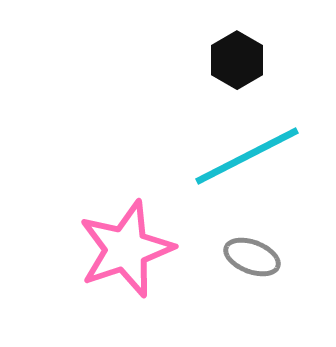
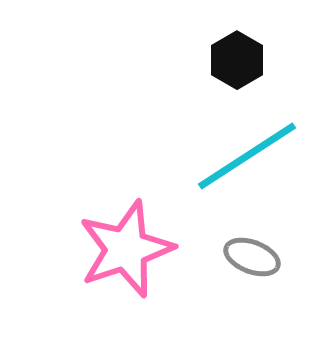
cyan line: rotated 6 degrees counterclockwise
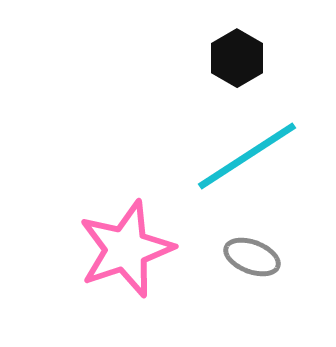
black hexagon: moved 2 px up
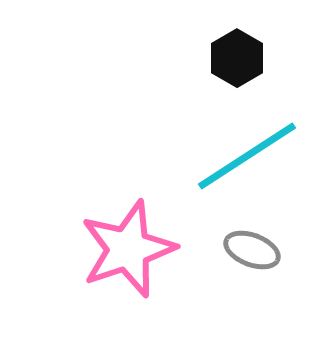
pink star: moved 2 px right
gray ellipse: moved 7 px up
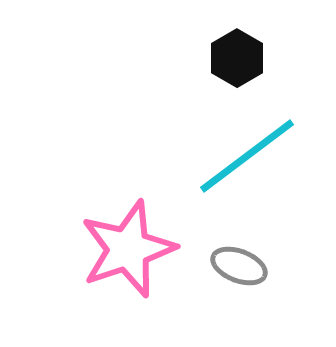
cyan line: rotated 4 degrees counterclockwise
gray ellipse: moved 13 px left, 16 px down
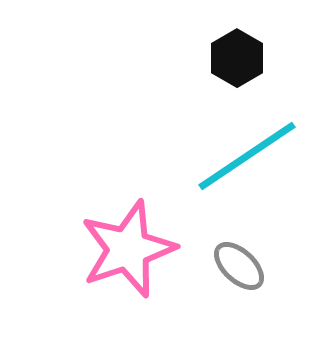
cyan line: rotated 3 degrees clockwise
gray ellipse: rotated 22 degrees clockwise
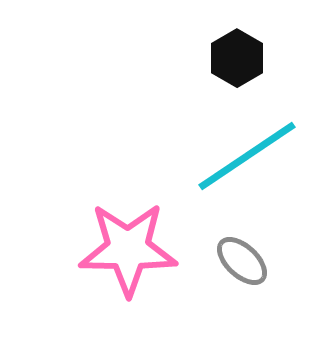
pink star: rotated 20 degrees clockwise
gray ellipse: moved 3 px right, 5 px up
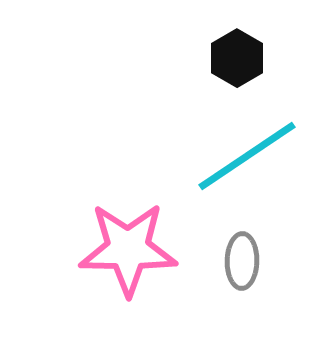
gray ellipse: rotated 48 degrees clockwise
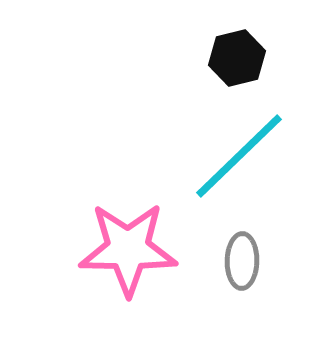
black hexagon: rotated 16 degrees clockwise
cyan line: moved 8 px left; rotated 10 degrees counterclockwise
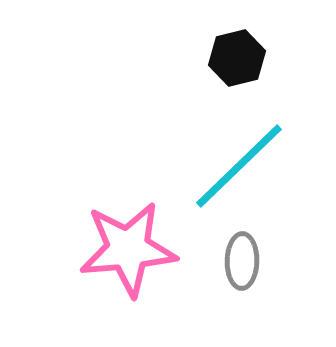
cyan line: moved 10 px down
pink star: rotated 6 degrees counterclockwise
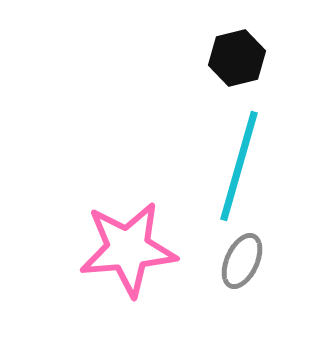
cyan line: rotated 30 degrees counterclockwise
gray ellipse: rotated 24 degrees clockwise
